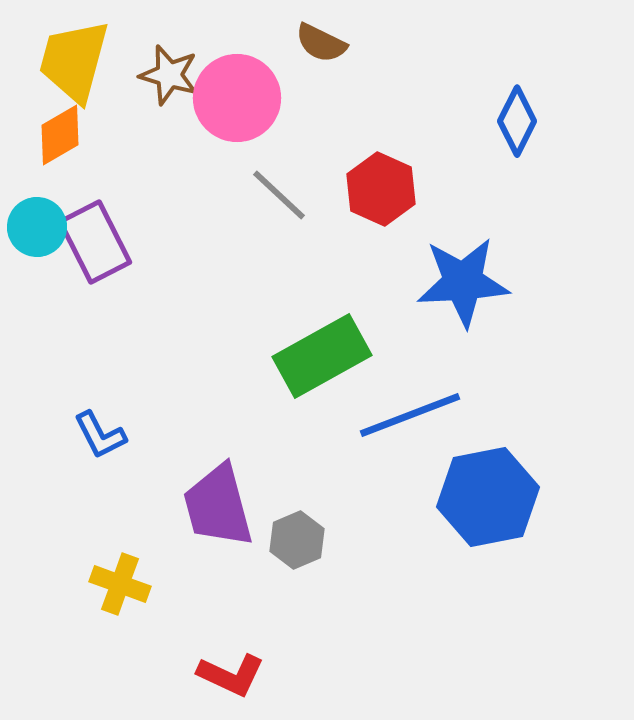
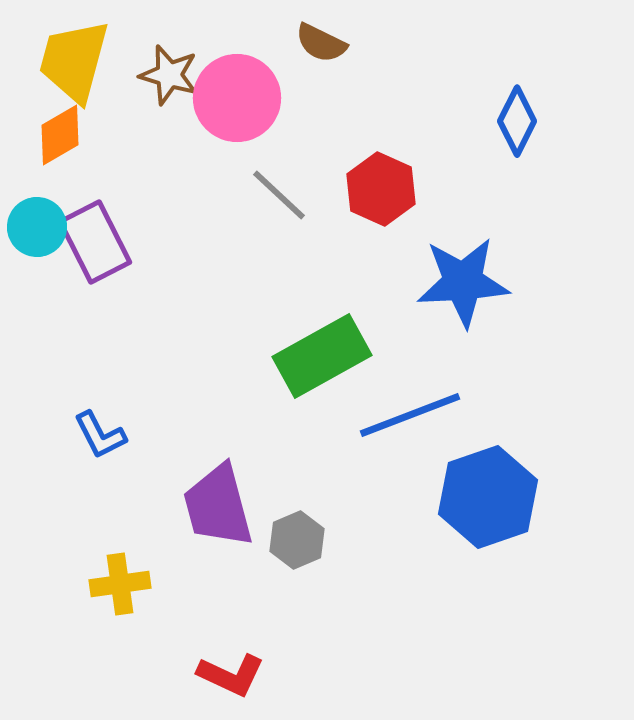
blue hexagon: rotated 8 degrees counterclockwise
yellow cross: rotated 28 degrees counterclockwise
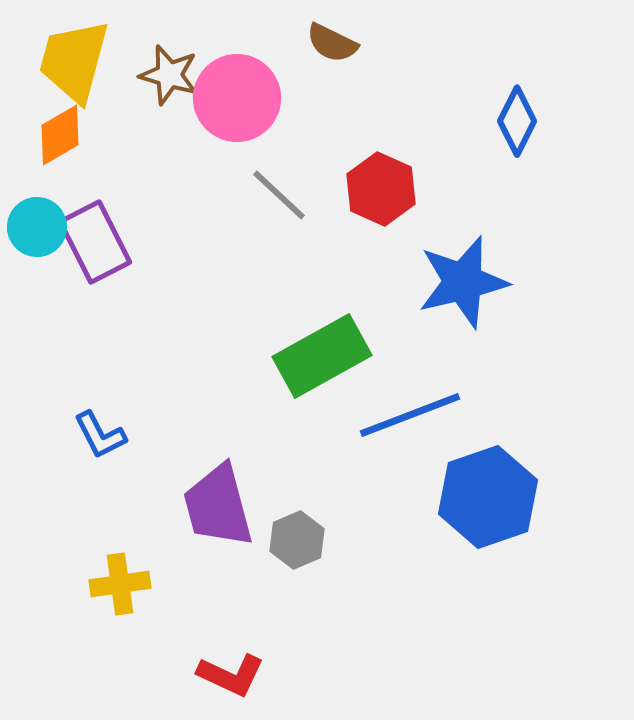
brown semicircle: moved 11 px right
blue star: rotated 10 degrees counterclockwise
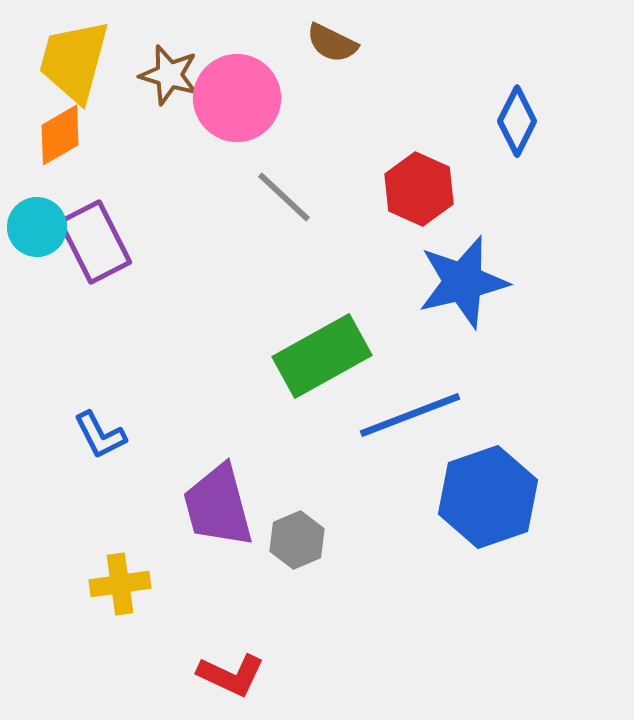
red hexagon: moved 38 px right
gray line: moved 5 px right, 2 px down
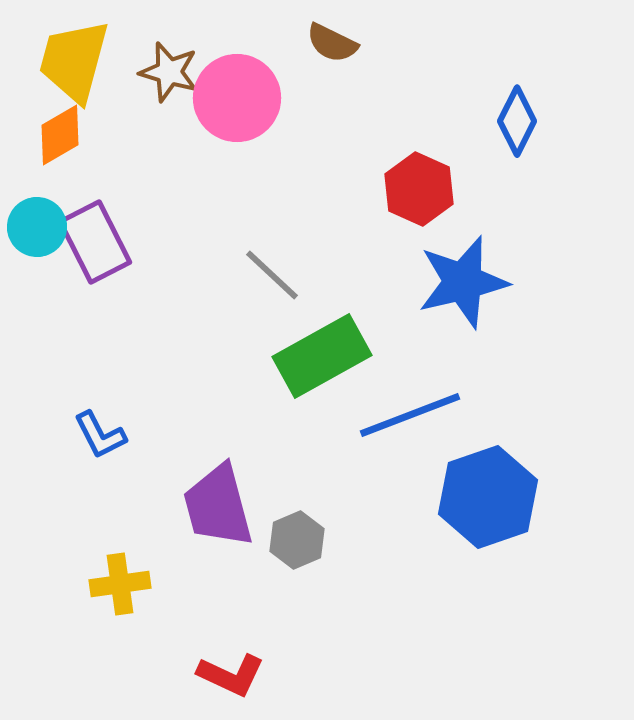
brown star: moved 3 px up
gray line: moved 12 px left, 78 px down
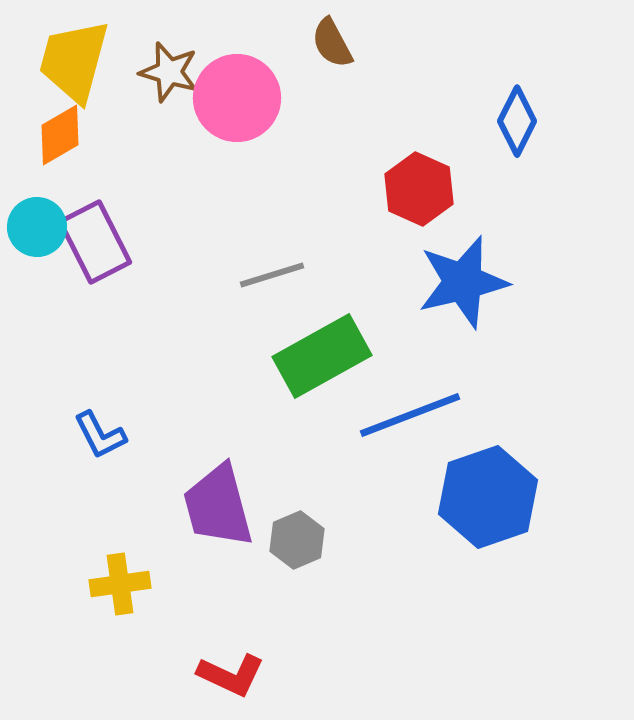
brown semicircle: rotated 36 degrees clockwise
gray line: rotated 60 degrees counterclockwise
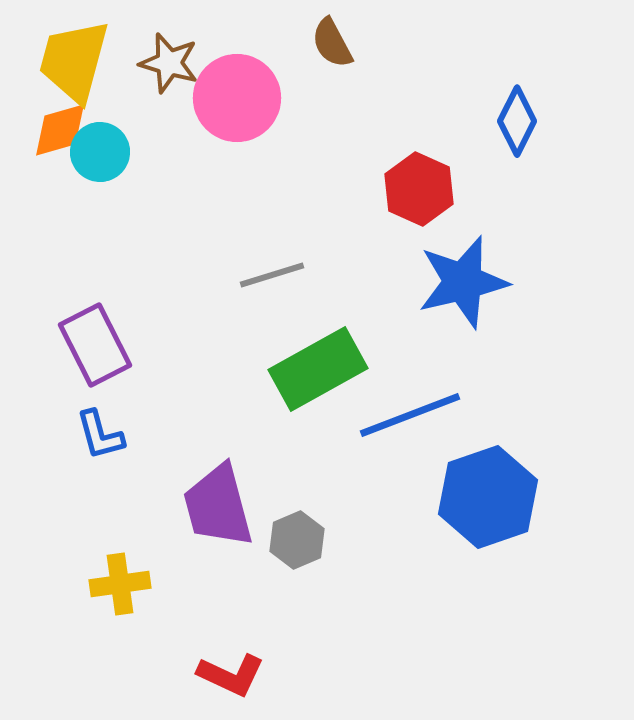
brown star: moved 9 px up
orange diamond: moved 5 px up; rotated 14 degrees clockwise
cyan circle: moved 63 px right, 75 px up
purple rectangle: moved 103 px down
green rectangle: moved 4 px left, 13 px down
blue L-shape: rotated 12 degrees clockwise
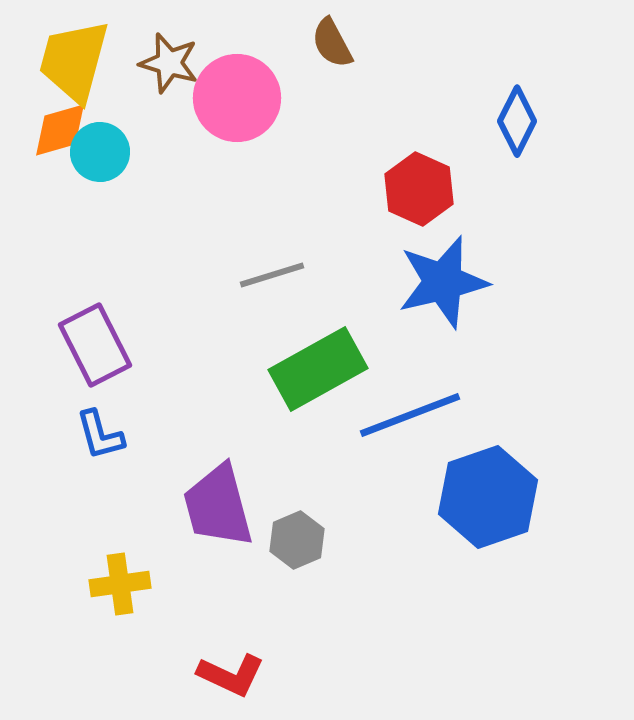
blue star: moved 20 px left
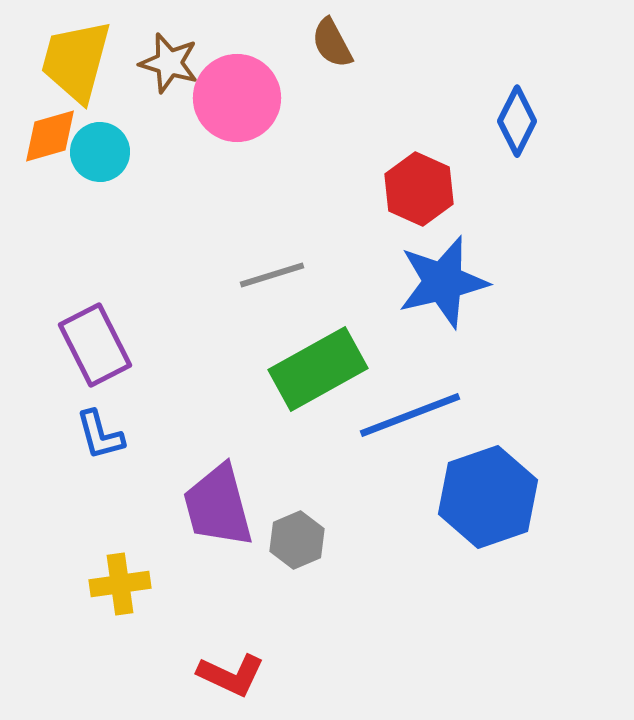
yellow trapezoid: moved 2 px right
orange diamond: moved 10 px left, 6 px down
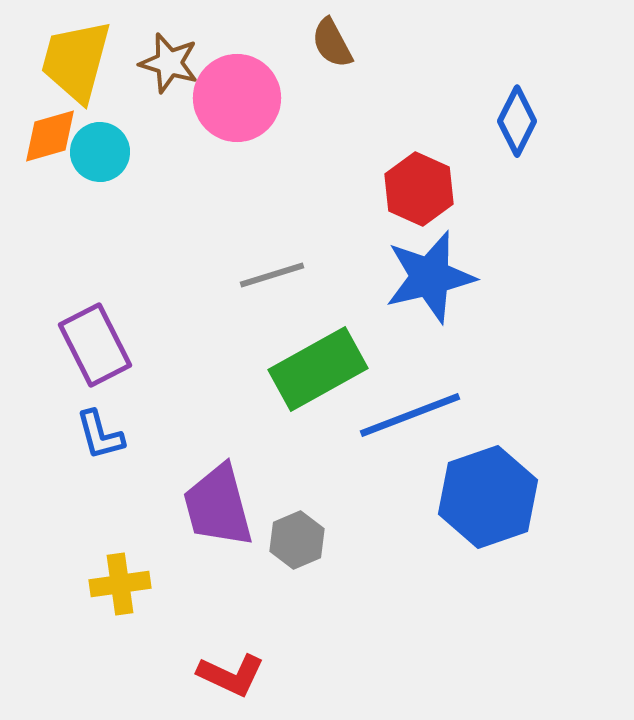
blue star: moved 13 px left, 5 px up
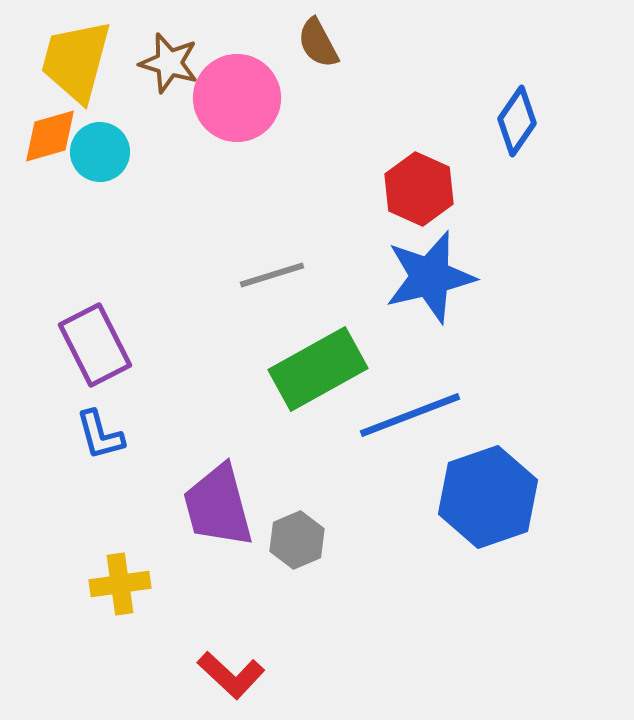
brown semicircle: moved 14 px left
blue diamond: rotated 8 degrees clockwise
red L-shape: rotated 18 degrees clockwise
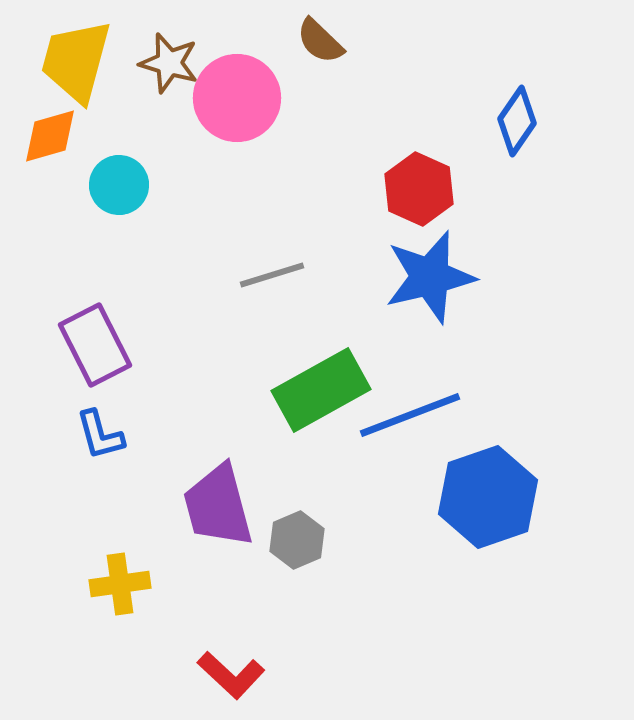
brown semicircle: moved 2 px right, 2 px up; rotated 18 degrees counterclockwise
cyan circle: moved 19 px right, 33 px down
green rectangle: moved 3 px right, 21 px down
